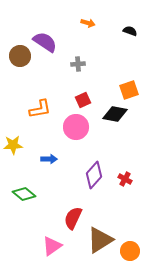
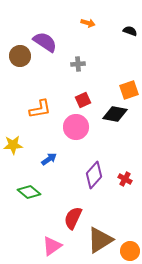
blue arrow: rotated 35 degrees counterclockwise
green diamond: moved 5 px right, 2 px up
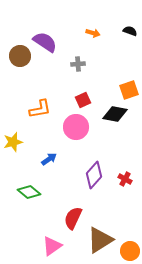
orange arrow: moved 5 px right, 10 px down
yellow star: moved 3 px up; rotated 12 degrees counterclockwise
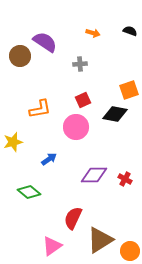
gray cross: moved 2 px right
purple diamond: rotated 48 degrees clockwise
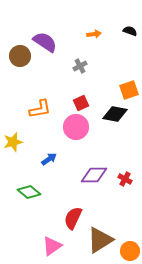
orange arrow: moved 1 px right, 1 px down; rotated 24 degrees counterclockwise
gray cross: moved 2 px down; rotated 24 degrees counterclockwise
red square: moved 2 px left, 3 px down
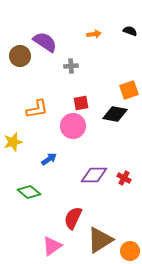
gray cross: moved 9 px left; rotated 24 degrees clockwise
red square: rotated 14 degrees clockwise
orange L-shape: moved 3 px left
pink circle: moved 3 px left, 1 px up
red cross: moved 1 px left, 1 px up
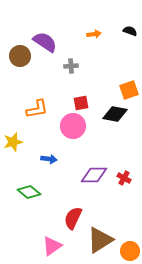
blue arrow: rotated 42 degrees clockwise
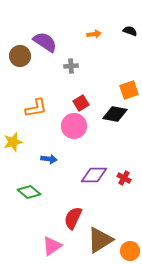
red square: rotated 21 degrees counterclockwise
orange L-shape: moved 1 px left, 1 px up
pink circle: moved 1 px right
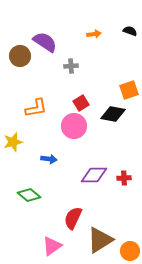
black diamond: moved 2 px left
red cross: rotated 32 degrees counterclockwise
green diamond: moved 3 px down
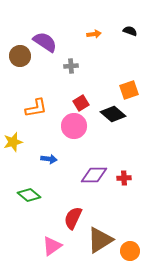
black diamond: rotated 30 degrees clockwise
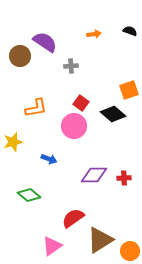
red square: rotated 21 degrees counterclockwise
blue arrow: rotated 14 degrees clockwise
red semicircle: rotated 30 degrees clockwise
